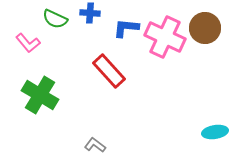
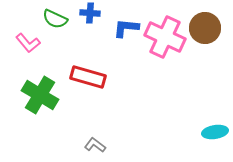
red rectangle: moved 21 px left, 6 px down; rotated 32 degrees counterclockwise
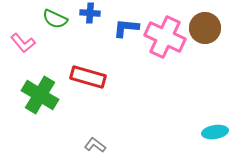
pink L-shape: moved 5 px left
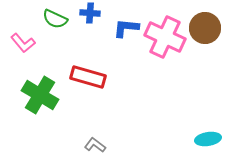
cyan ellipse: moved 7 px left, 7 px down
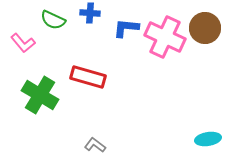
green semicircle: moved 2 px left, 1 px down
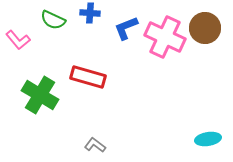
blue L-shape: rotated 28 degrees counterclockwise
pink L-shape: moved 5 px left, 3 px up
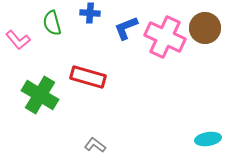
green semicircle: moved 1 px left, 3 px down; rotated 50 degrees clockwise
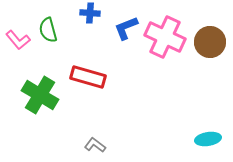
green semicircle: moved 4 px left, 7 px down
brown circle: moved 5 px right, 14 px down
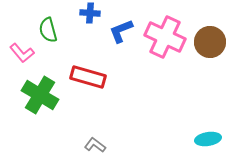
blue L-shape: moved 5 px left, 3 px down
pink L-shape: moved 4 px right, 13 px down
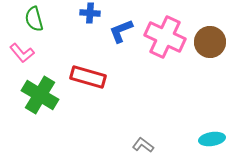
green semicircle: moved 14 px left, 11 px up
cyan ellipse: moved 4 px right
gray L-shape: moved 48 px right
